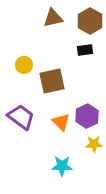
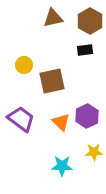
purple trapezoid: moved 2 px down
yellow star: moved 8 px down
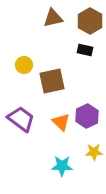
black rectangle: rotated 21 degrees clockwise
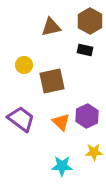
brown triangle: moved 2 px left, 9 px down
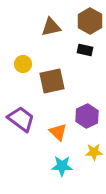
yellow circle: moved 1 px left, 1 px up
orange triangle: moved 3 px left, 10 px down
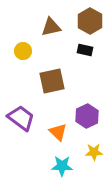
yellow circle: moved 13 px up
purple trapezoid: moved 1 px up
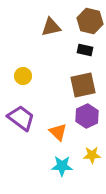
brown hexagon: rotated 15 degrees counterclockwise
yellow circle: moved 25 px down
brown square: moved 31 px right, 4 px down
yellow star: moved 2 px left, 3 px down
